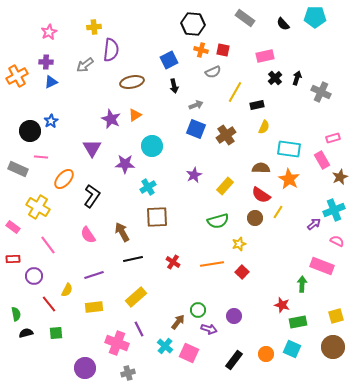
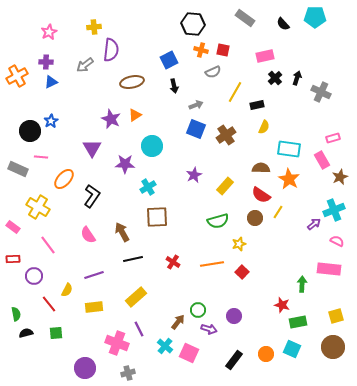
pink rectangle at (322, 266): moved 7 px right, 3 px down; rotated 15 degrees counterclockwise
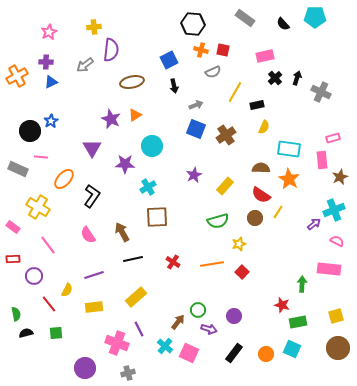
pink rectangle at (322, 160): rotated 24 degrees clockwise
brown circle at (333, 347): moved 5 px right, 1 px down
black rectangle at (234, 360): moved 7 px up
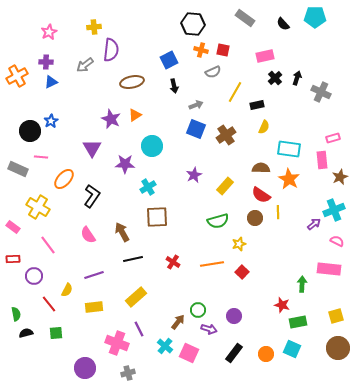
yellow line at (278, 212): rotated 32 degrees counterclockwise
